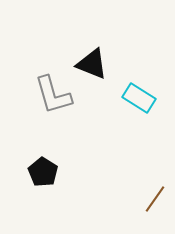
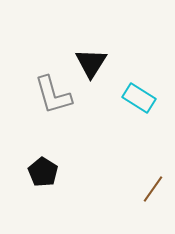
black triangle: moved 1 px left, 1 px up; rotated 40 degrees clockwise
brown line: moved 2 px left, 10 px up
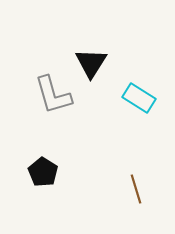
brown line: moved 17 px left; rotated 52 degrees counterclockwise
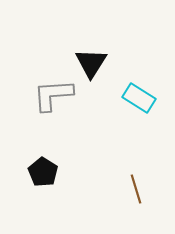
gray L-shape: rotated 102 degrees clockwise
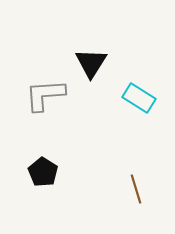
gray L-shape: moved 8 px left
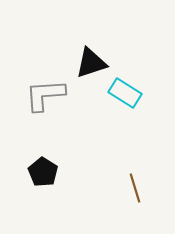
black triangle: rotated 40 degrees clockwise
cyan rectangle: moved 14 px left, 5 px up
brown line: moved 1 px left, 1 px up
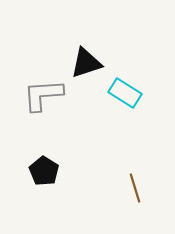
black triangle: moved 5 px left
gray L-shape: moved 2 px left
black pentagon: moved 1 px right, 1 px up
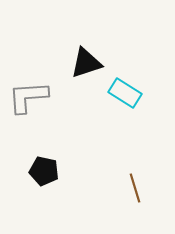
gray L-shape: moved 15 px left, 2 px down
black pentagon: rotated 20 degrees counterclockwise
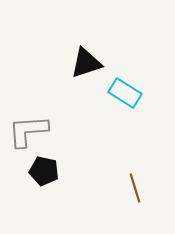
gray L-shape: moved 34 px down
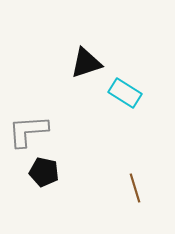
black pentagon: moved 1 px down
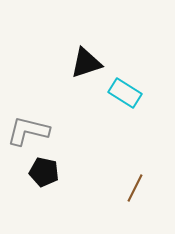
gray L-shape: rotated 18 degrees clockwise
brown line: rotated 44 degrees clockwise
